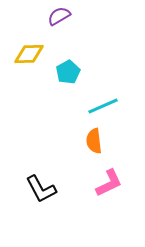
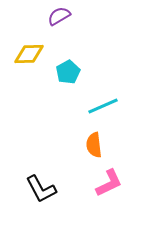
orange semicircle: moved 4 px down
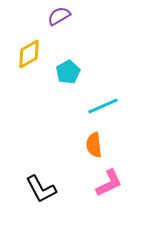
yellow diamond: rotated 28 degrees counterclockwise
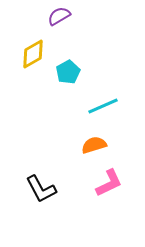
yellow diamond: moved 4 px right
orange semicircle: rotated 80 degrees clockwise
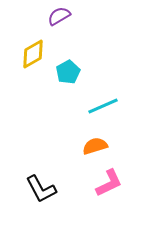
orange semicircle: moved 1 px right, 1 px down
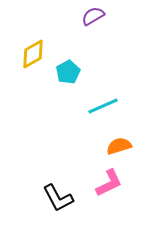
purple semicircle: moved 34 px right
orange semicircle: moved 24 px right
black L-shape: moved 17 px right, 9 px down
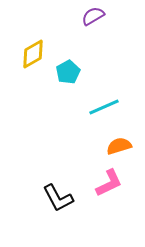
cyan line: moved 1 px right, 1 px down
